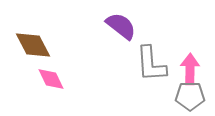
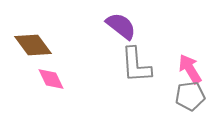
brown diamond: rotated 9 degrees counterclockwise
gray L-shape: moved 15 px left, 1 px down
pink arrow: rotated 32 degrees counterclockwise
gray pentagon: rotated 8 degrees counterclockwise
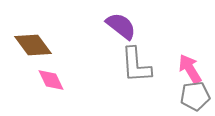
pink diamond: moved 1 px down
gray pentagon: moved 5 px right
